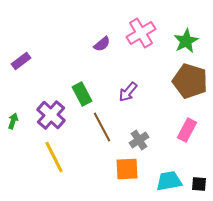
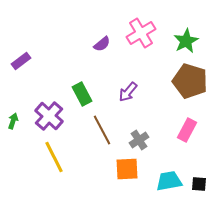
purple cross: moved 2 px left, 1 px down
brown line: moved 3 px down
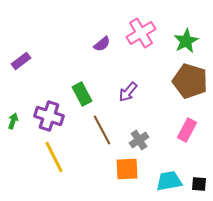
purple cross: rotated 24 degrees counterclockwise
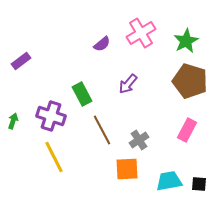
purple arrow: moved 8 px up
purple cross: moved 2 px right
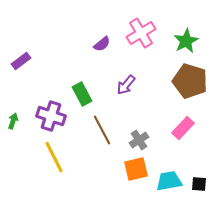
purple arrow: moved 2 px left, 1 px down
pink rectangle: moved 4 px left, 2 px up; rotated 15 degrees clockwise
orange square: moved 9 px right; rotated 10 degrees counterclockwise
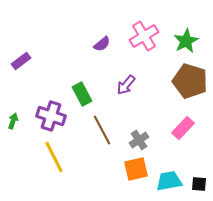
pink cross: moved 3 px right, 3 px down
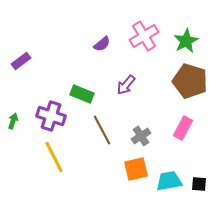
green rectangle: rotated 40 degrees counterclockwise
pink rectangle: rotated 15 degrees counterclockwise
gray cross: moved 2 px right, 4 px up
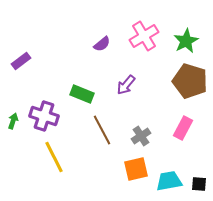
purple cross: moved 7 px left
